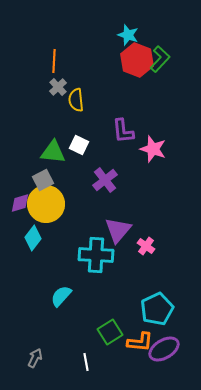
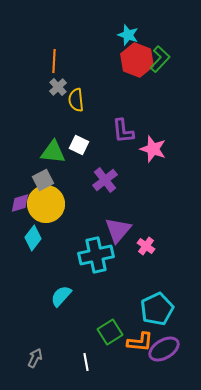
cyan cross: rotated 16 degrees counterclockwise
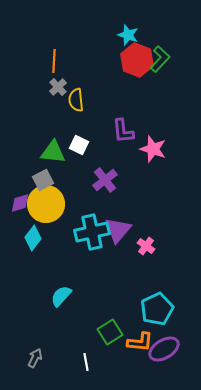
cyan cross: moved 4 px left, 23 px up
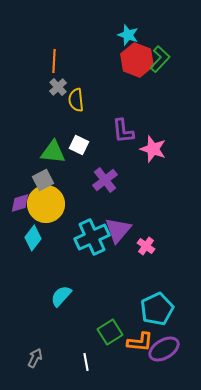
cyan cross: moved 5 px down; rotated 12 degrees counterclockwise
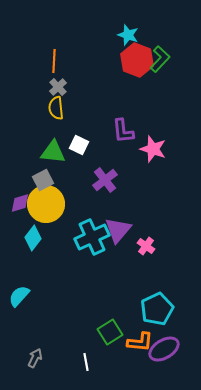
yellow semicircle: moved 20 px left, 8 px down
cyan semicircle: moved 42 px left
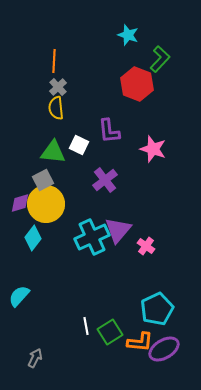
red hexagon: moved 24 px down
purple L-shape: moved 14 px left
white line: moved 36 px up
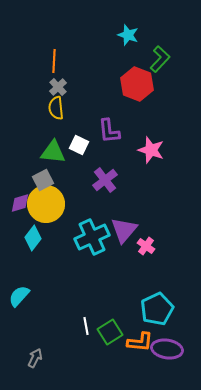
pink star: moved 2 px left, 1 px down
purple triangle: moved 6 px right
purple ellipse: moved 3 px right; rotated 40 degrees clockwise
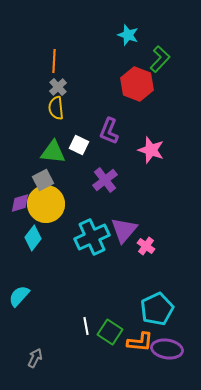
purple L-shape: rotated 28 degrees clockwise
green square: rotated 25 degrees counterclockwise
